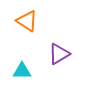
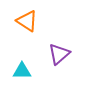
purple triangle: rotated 10 degrees counterclockwise
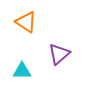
orange triangle: moved 1 px left, 1 px down
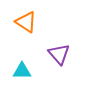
purple triangle: rotated 30 degrees counterclockwise
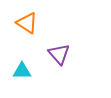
orange triangle: moved 1 px right, 1 px down
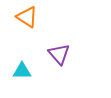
orange triangle: moved 6 px up
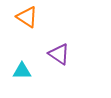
purple triangle: rotated 15 degrees counterclockwise
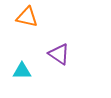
orange triangle: rotated 20 degrees counterclockwise
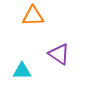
orange triangle: moved 6 px right, 1 px up; rotated 15 degrees counterclockwise
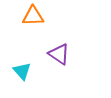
cyan triangle: rotated 48 degrees clockwise
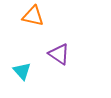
orange triangle: rotated 15 degrees clockwise
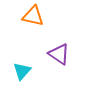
cyan triangle: rotated 24 degrees clockwise
